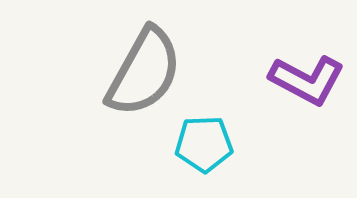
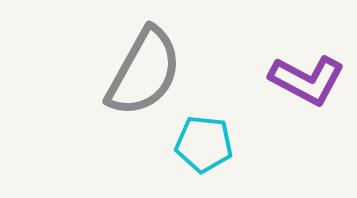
cyan pentagon: rotated 8 degrees clockwise
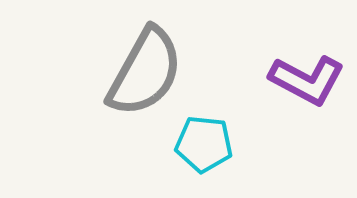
gray semicircle: moved 1 px right
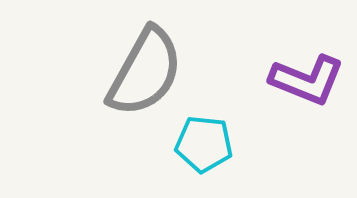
purple L-shape: rotated 6 degrees counterclockwise
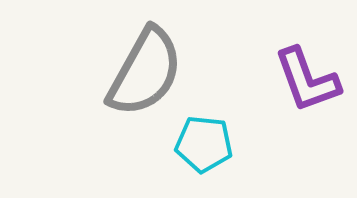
purple L-shape: rotated 48 degrees clockwise
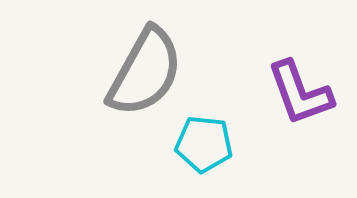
purple L-shape: moved 7 px left, 13 px down
